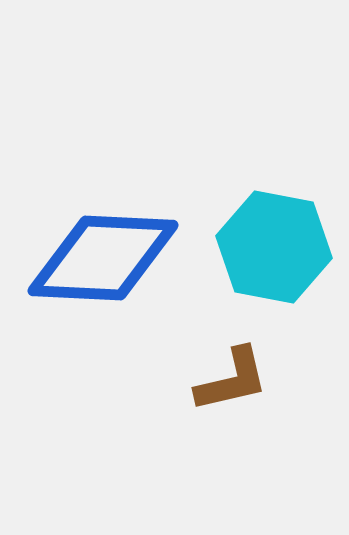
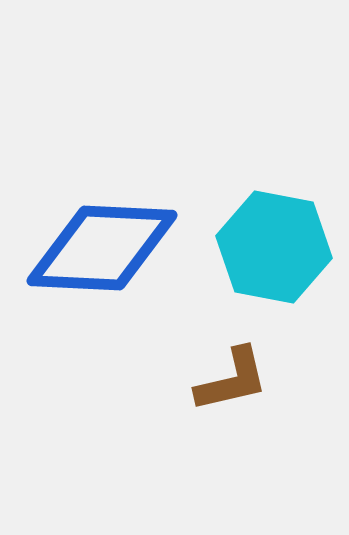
blue diamond: moved 1 px left, 10 px up
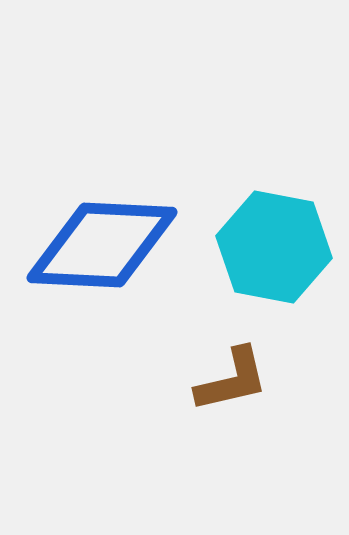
blue diamond: moved 3 px up
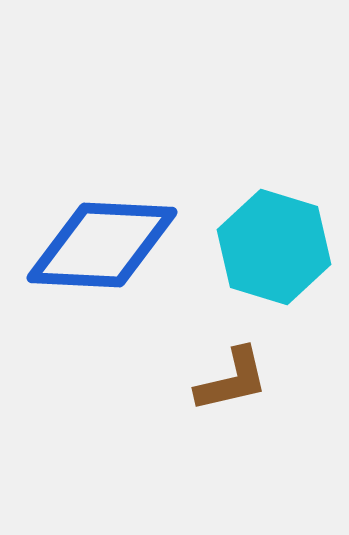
cyan hexagon: rotated 6 degrees clockwise
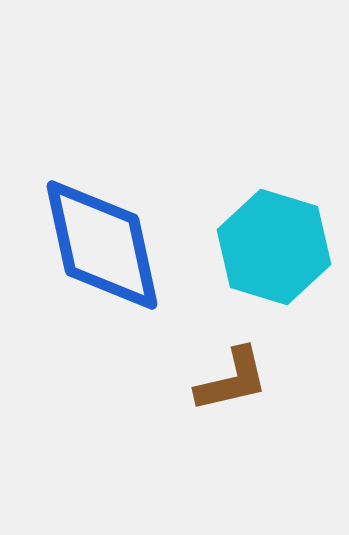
blue diamond: rotated 75 degrees clockwise
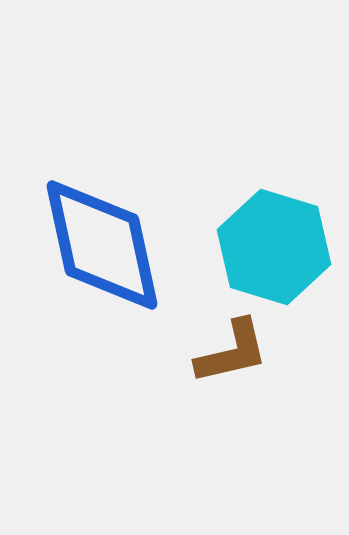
brown L-shape: moved 28 px up
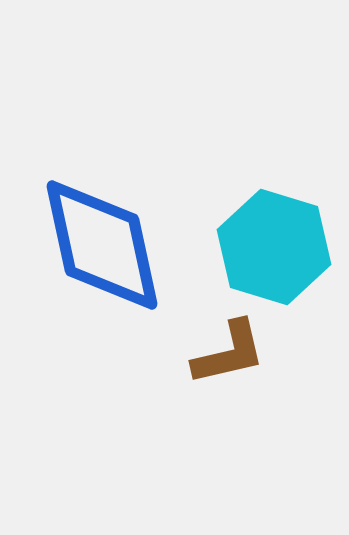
brown L-shape: moved 3 px left, 1 px down
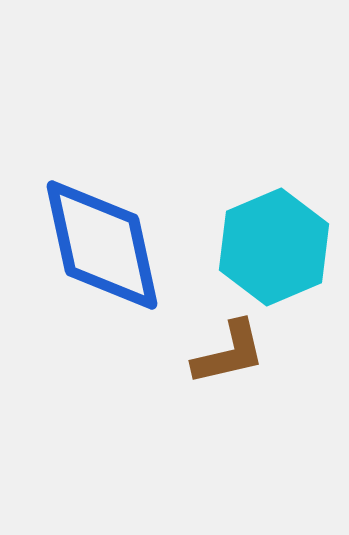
cyan hexagon: rotated 20 degrees clockwise
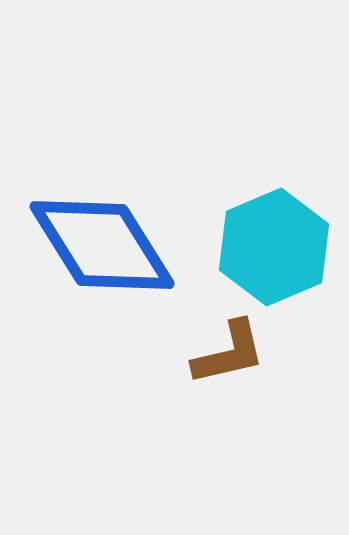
blue diamond: rotated 20 degrees counterclockwise
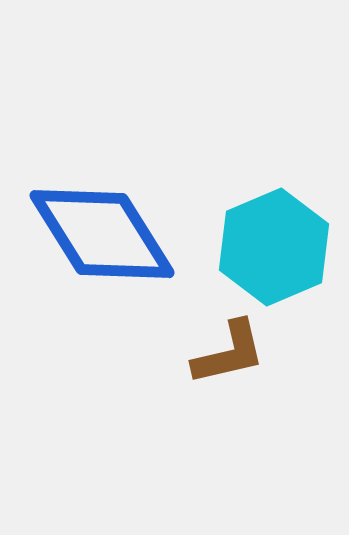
blue diamond: moved 11 px up
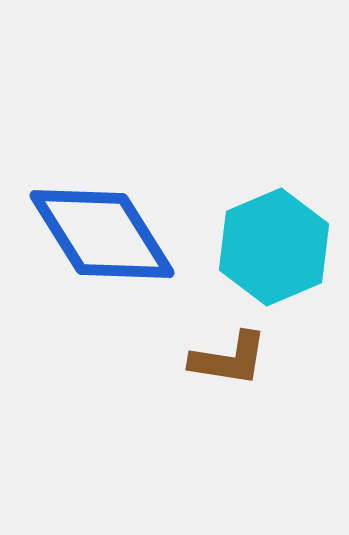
brown L-shape: moved 6 px down; rotated 22 degrees clockwise
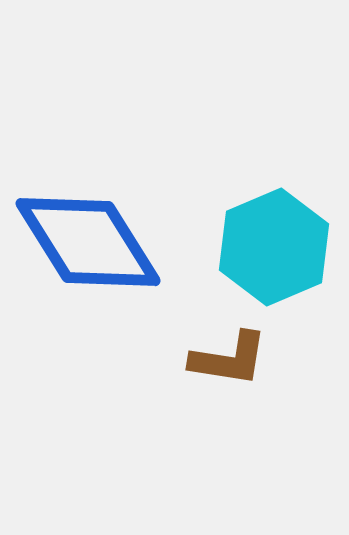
blue diamond: moved 14 px left, 8 px down
